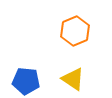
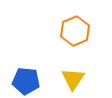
yellow triangle: rotated 30 degrees clockwise
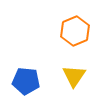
yellow triangle: moved 1 px right, 3 px up
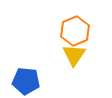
yellow triangle: moved 21 px up
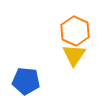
orange hexagon: rotated 12 degrees counterclockwise
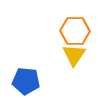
orange hexagon: rotated 24 degrees counterclockwise
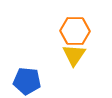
blue pentagon: moved 1 px right
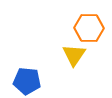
orange hexagon: moved 14 px right, 3 px up
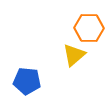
yellow triangle: rotated 15 degrees clockwise
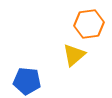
orange hexagon: moved 4 px up; rotated 8 degrees counterclockwise
